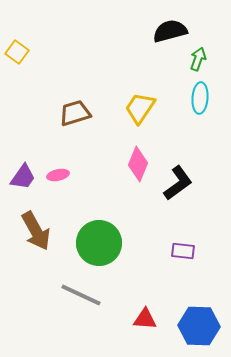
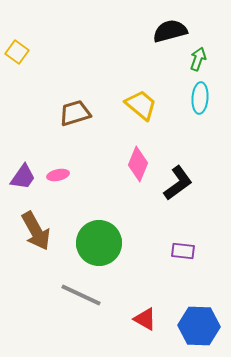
yellow trapezoid: moved 1 px right, 3 px up; rotated 96 degrees clockwise
red triangle: rotated 25 degrees clockwise
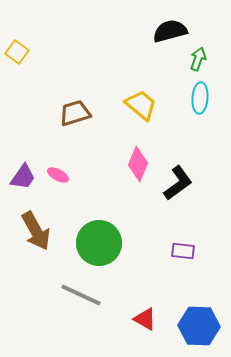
pink ellipse: rotated 40 degrees clockwise
